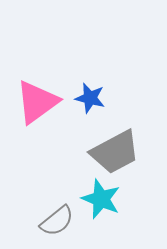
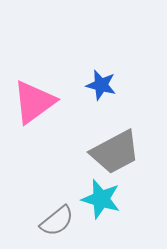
blue star: moved 11 px right, 13 px up
pink triangle: moved 3 px left
cyan star: rotated 6 degrees counterclockwise
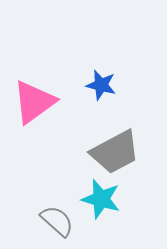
gray semicircle: rotated 99 degrees counterclockwise
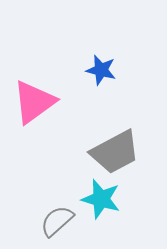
blue star: moved 15 px up
gray semicircle: rotated 84 degrees counterclockwise
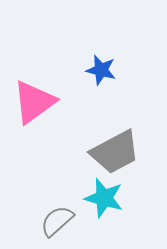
cyan star: moved 3 px right, 1 px up
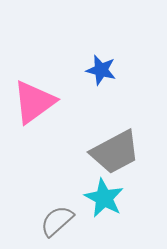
cyan star: rotated 12 degrees clockwise
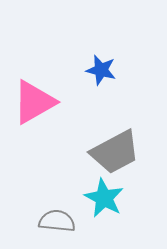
pink triangle: rotated 6 degrees clockwise
gray semicircle: rotated 48 degrees clockwise
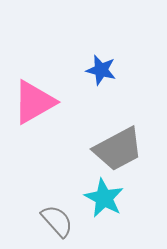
gray trapezoid: moved 3 px right, 3 px up
gray semicircle: rotated 42 degrees clockwise
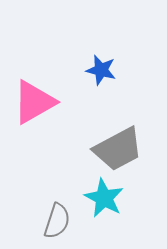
gray semicircle: rotated 60 degrees clockwise
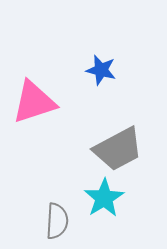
pink triangle: rotated 12 degrees clockwise
cyan star: rotated 12 degrees clockwise
gray semicircle: rotated 15 degrees counterclockwise
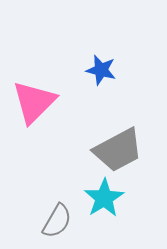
pink triangle: rotated 27 degrees counterclockwise
gray trapezoid: moved 1 px down
gray semicircle: rotated 27 degrees clockwise
